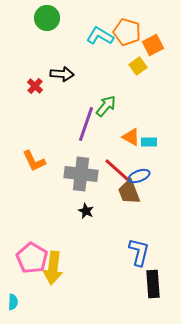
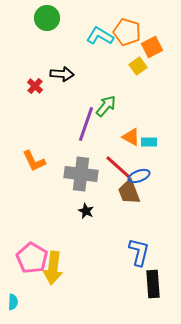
orange square: moved 1 px left, 2 px down
red line: moved 1 px right, 3 px up
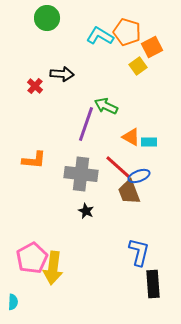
green arrow: rotated 105 degrees counterclockwise
orange L-shape: moved 1 px up; rotated 60 degrees counterclockwise
pink pentagon: rotated 12 degrees clockwise
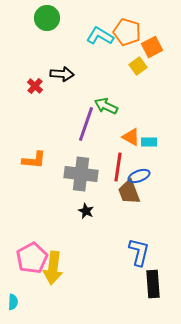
red line: rotated 56 degrees clockwise
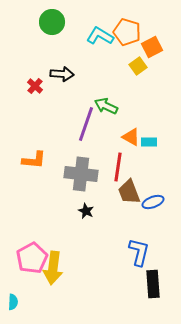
green circle: moved 5 px right, 4 px down
blue ellipse: moved 14 px right, 26 px down
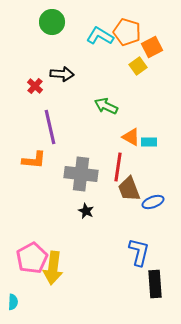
purple line: moved 36 px left, 3 px down; rotated 32 degrees counterclockwise
brown trapezoid: moved 3 px up
black rectangle: moved 2 px right
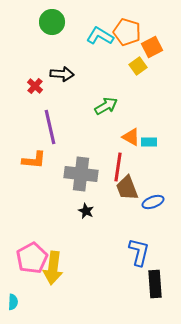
green arrow: rotated 125 degrees clockwise
brown trapezoid: moved 2 px left, 1 px up
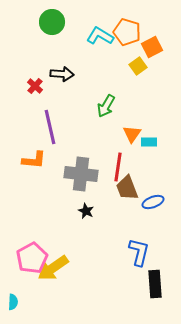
green arrow: rotated 150 degrees clockwise
orange triangle: moved 1 px right, 3 px up; rotated 36 degrees clockwise
yellow arrow: rotated 48 degrees clockwise
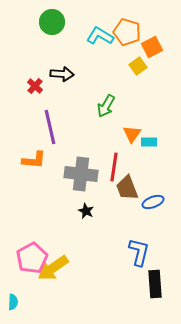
red line: moved 4 px left
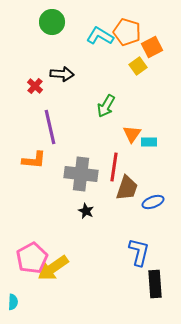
brown trapezoid: rotated 140 degrees counterclockwise
